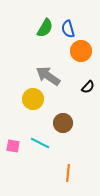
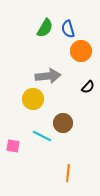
gray arrow: rotated 140 degrees clockwise
cyan line: moved 2 px right, 7 px up
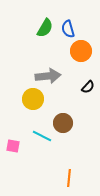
orange line: moved 1 px right, 5 px down
